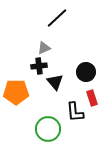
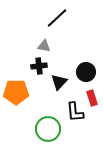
gray triangle: moved 2 px up; rotated 32 degrees clockwise
black triangle: moved 4 px right; rotated 24 degrees clockwise
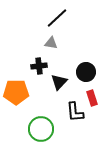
gray triangle: moved 7 px right, 3 px up
green circle: moved 7 px left
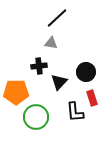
green circle: moved 5 px left, 12 px up
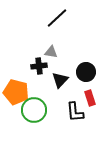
gray triangle: moved 9 px down
black triangle: moved 1 px right, 2 px up
orange pentagon: rotated 15 degrees clockwise
red rectangle: moved 2 px left
green circle: moved 2 px left, 7 px up
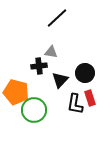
black circle: moved 1 px left, 1 px down
black L-shape: moved 8 px up; rotated 15 degrees clockwise
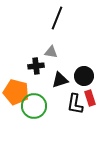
black line: rotated 25 degrees counterclockwise
black cross: moved 3 px left
black circle: moved 1 px left, 3 px down
black triangle: rotated 30 degrees clockwise
green circle: moved 4 px up
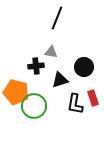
black circle: moved 9 px up
red rectangle: moved 3 px right
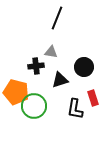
black L-shape: moved 5 px down
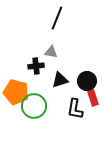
black circle: moved 3 px right, 14 px down
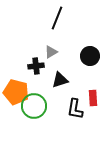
gray triangle: rotated 40 degrees counterclockwise
black circle: moved 3 px right, 25 px up
red rectangle: rotated 14 degrees clockwise
